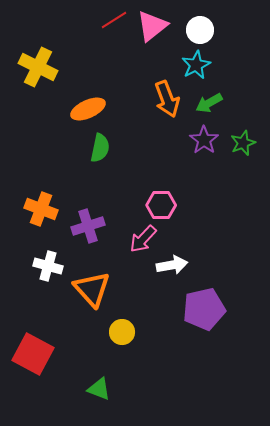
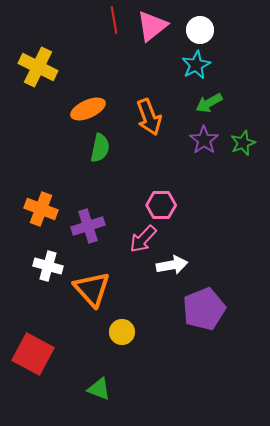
red line: rotated 68 degrees counterclockwise
orange arrow: moved 18 px left, 18 px down
purple pentagon: rotated 9 degrees counterclockwise
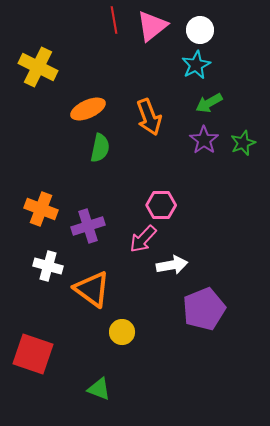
orange triangle: rotated 12 degrees counterclockwise
red square: rotated 9 degrees counterclockwise
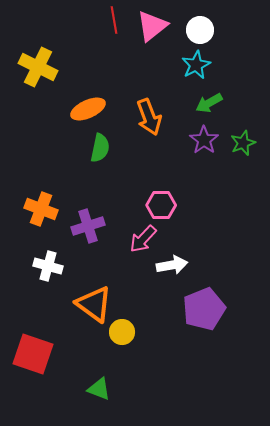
orange triangle: moved 2 px right, 15 px down
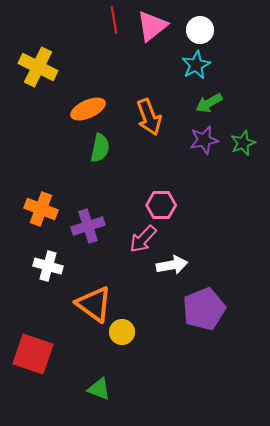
purple star: rotated 24 degrees clockwise
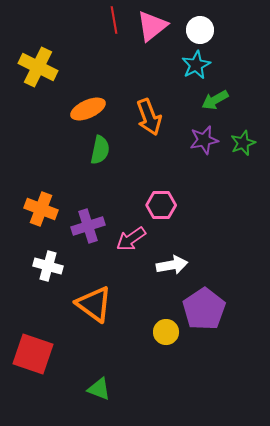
green arrow: moved 6 px right, 3 px up
green semicircle: moved 2 px down
pink arrow: moved 12 px left; rotated 12 degrees clockwise
purple pentagon: rotated 12 degrees counterclockwise
yellow circle: moved 44 px right
